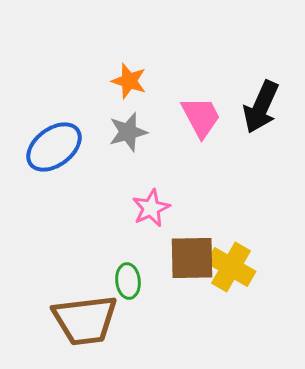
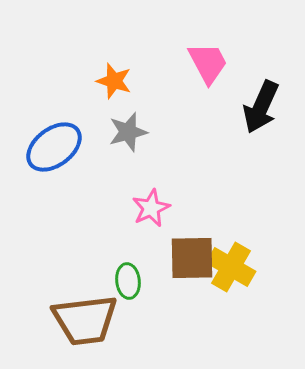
orange star: moved 15 px left
pink trapezoid: moved 7 px right, 54 px up
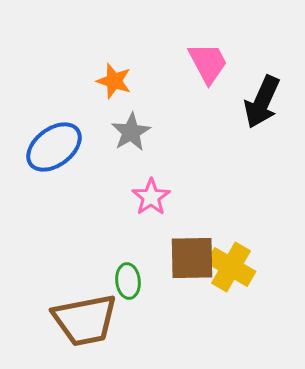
black arrow: moved 1 px right, 5 px up
gray star: moved 3 px right; rotated 15 degrees counterclockwise
pink star: moved 11 px up; rotated 9 degrees counterclockwise
brown trapezoid: rotated 4 degrees counterclockwise
